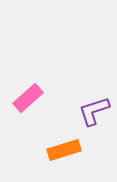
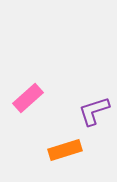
orange rectangle: moved 1 px right
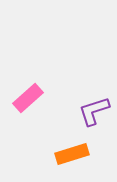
orange rectangle: moved 7 px right, 4 px down
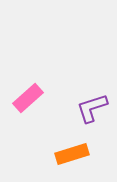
purple L-shape: moved 2 px left, 3 px up
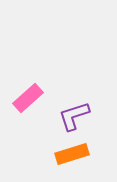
purple L-shape: moved 18 px left, 8 px down
